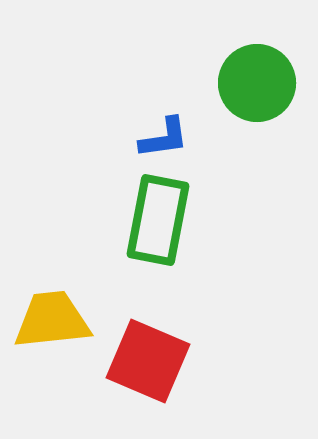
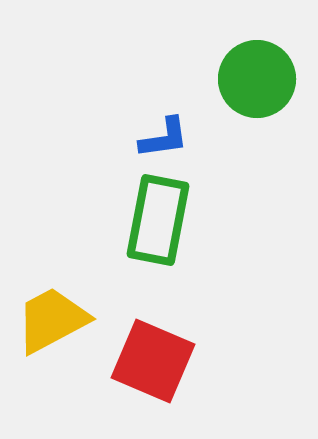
green circle: moved 4 px up
yellow trapezoid: rotated 22 degrees counterclockwise
red square: moved 5 px right
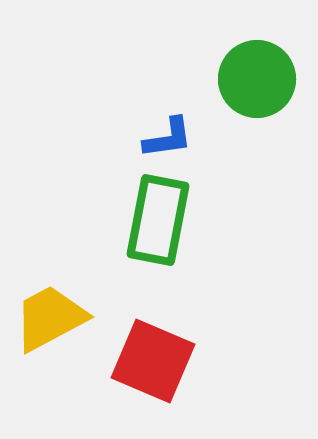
blue L-shape: moved 4 px right
yellow trapezoid: moved 2 px left, 2 px up
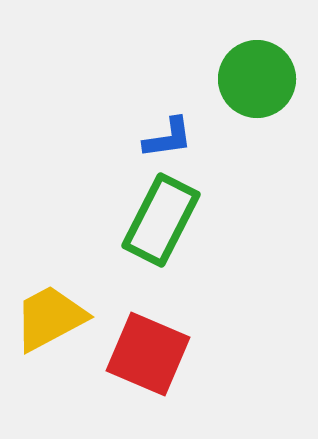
green rectangle: moved 3 px right; rotated 16 degrees clockwise
red square: moved 5 px left, 7 px up
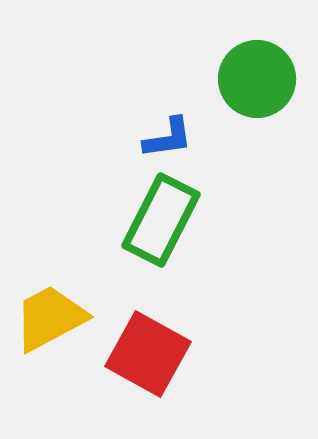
red square: rotated 6 degrees clockwise
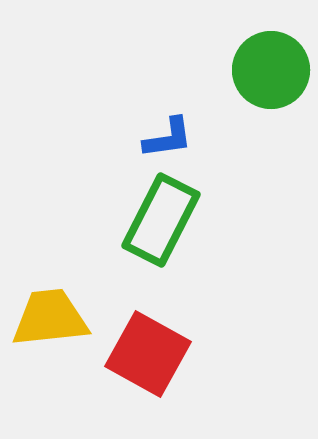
green circle: moved 14 px right, 9 px up
yellow trapezoid: rotated 22 degrees clockwise
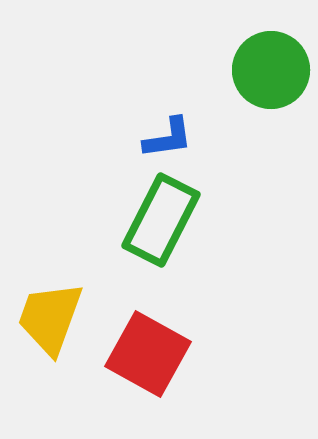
yellow trapezoid: rotated 64 degrees counterclockwise
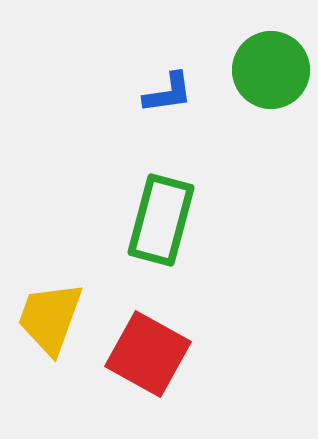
blue L-shape: moved 45 px up
green rectangle: rotated 12 degrees counterclockwise
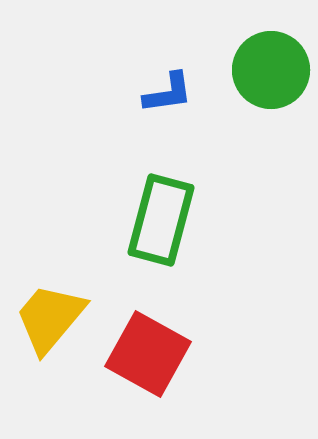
yellow trapezoid: rotated 20 degrees clockwise
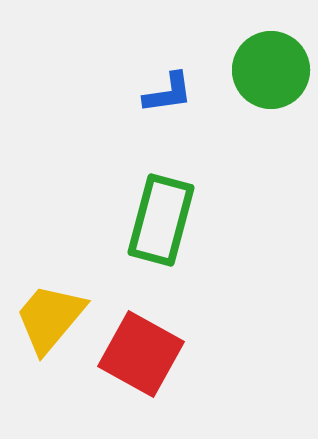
red square: moved 7 px left
